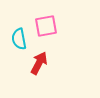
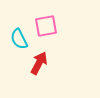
cyan semicircle: rotated 15 degrees counterclockwise
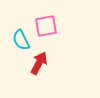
cyan semicircle: moved 2 px right, 1 px down
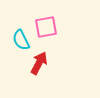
pink square: moved 1 px down
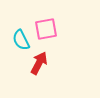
pink square: moved 2 px down
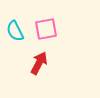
cyan semicircle: moved 6 px left, 9 px up
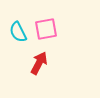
cyan semicircle: moved 3 px right, 1 px down
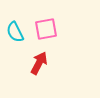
cyan semicircle: moved 3 px left
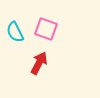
pink square: rotated 30 degrees clockwise
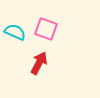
cyan semicircle: rotated 140 degrees clockwise
